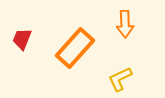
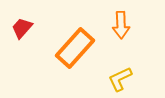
orange arrow: moved 4 px left, 1 px down
red trapezoid: moved 11 px up; rotated 20 degrees clockwise
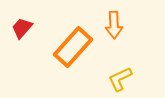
orange arrow: moved 7 px left
orange rectangle: moved 2 px left, 1 px up
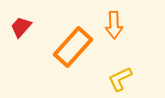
red trapezoid: moved 1 px left, 1 px up
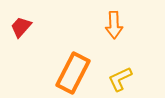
orange rectangle: moved 26 px down; rotated 15 degrees counterclockwise
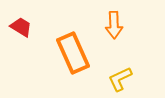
red trapezoid: rotated 80 degrees clockwise
orange rectangle: moved 20 px up; rotated 51 degrees counterclockwise
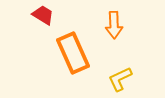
red trapezoid: moved 22 px right, 12 px up
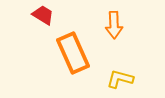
yellow L-shape: rotated 40 degrees clockwise
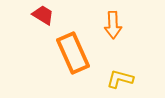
orange arrow: moved 1 px left
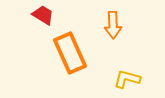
orange rectangle: moved 3 px left
yellow L-shape: moved 7 px right
